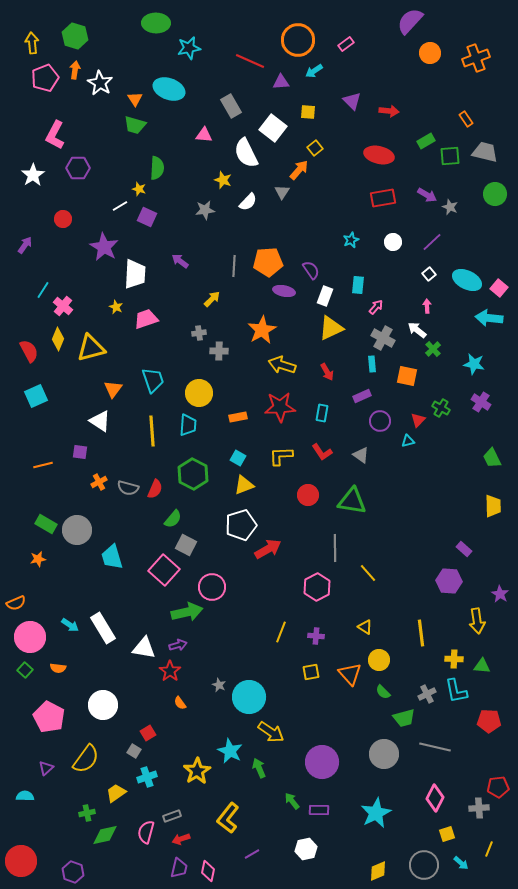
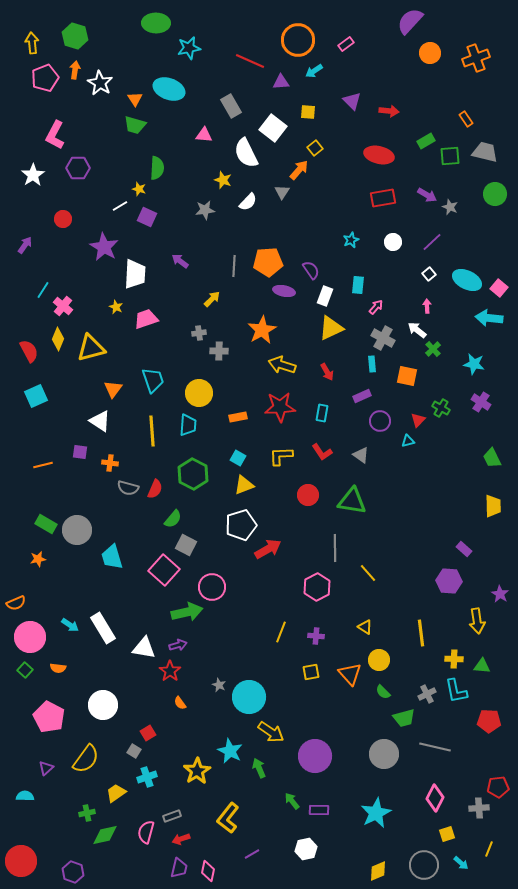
orange cross at (99, 482): moved 11 px right, 19 px up; rotated 35 degrees clockwise
purple circle at (322, 762): moved 7 px left, 6 px up
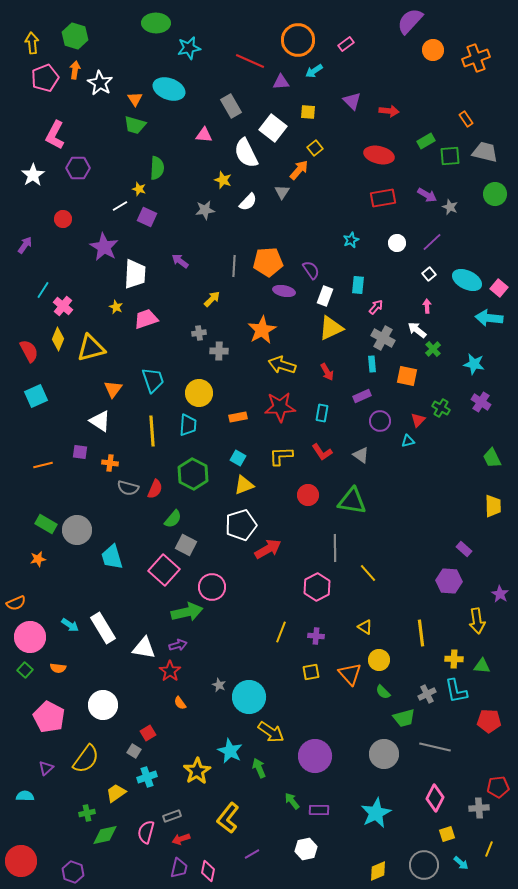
orange circle at (430, 53): moved 3 px right, 3 px up
white circle at (393, 242): moved 4 px right, 1 px down
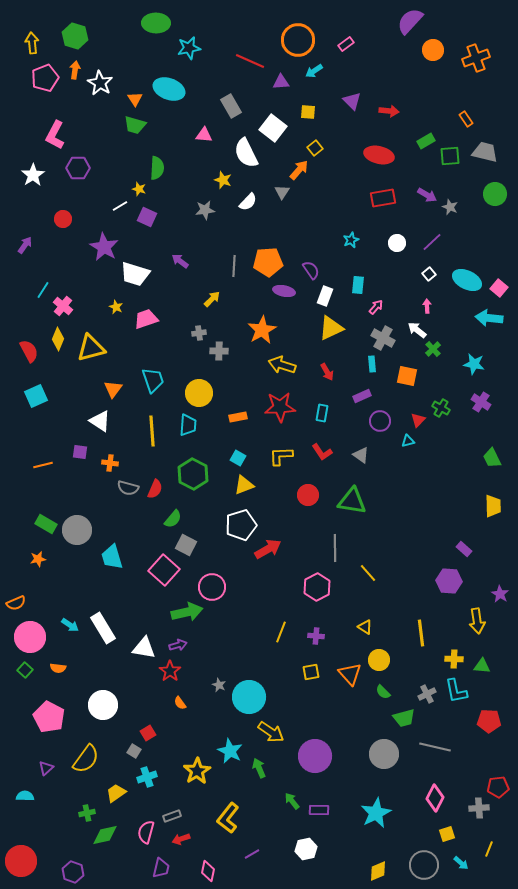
white trapezoid at (135, 274): rotated 104 degrees clockwise
purple trapezoid at (179, 868): moved 18 px left
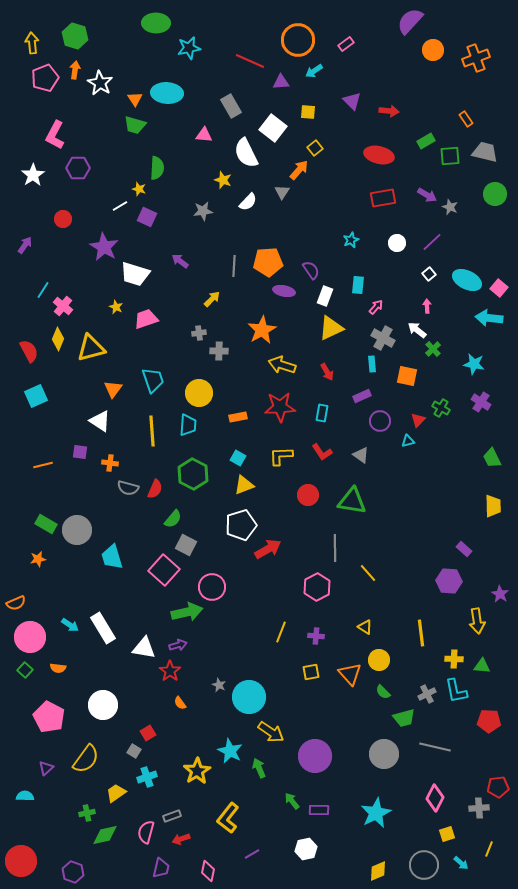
cyan ellipse at (169, 89): moved 2 px left, 4 px down; rotated 16 degrees counterclockwise
gray star at (205, 210): moved 2 px left, 1 px down
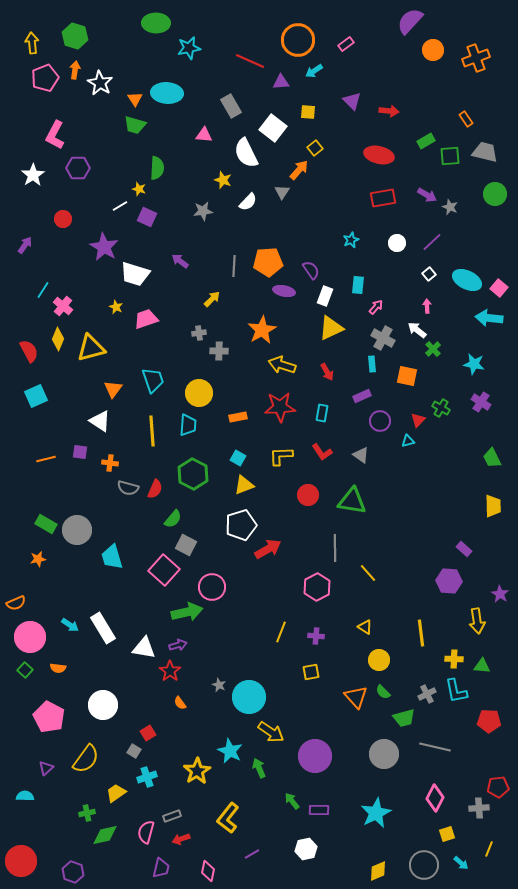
orange line at (43, 465): moved 3 px right, 6 px up
orange triangle at (350, 674): moved 6 px right, 23 px down
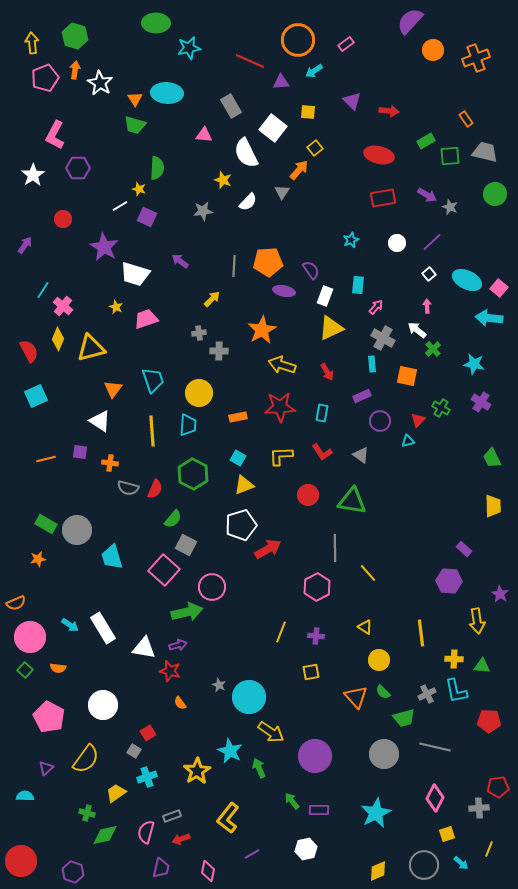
red star at (170, 671): rotated 20 degrees counterclockwise
green cross at (87, 813): rotated 28 degrees clockwise
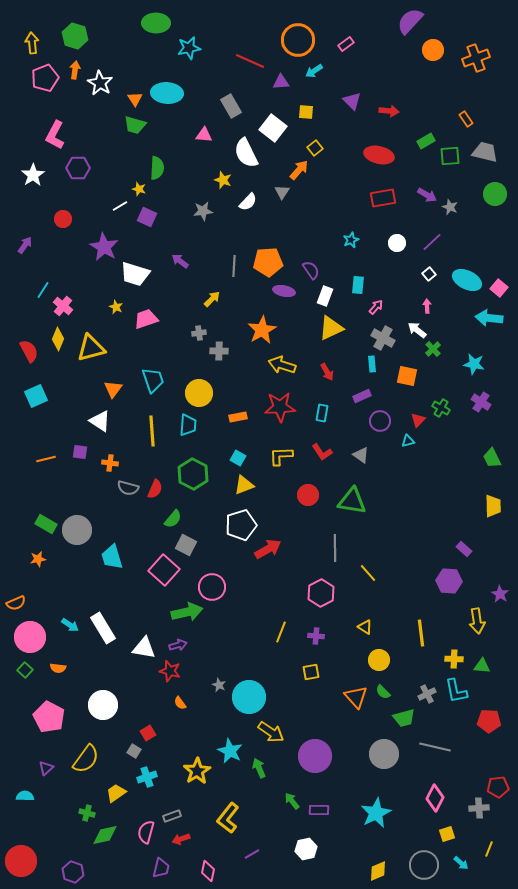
yellow square at (308, 112): moved 2 px left
pink hexagon at (317, 587): moved 4 px right, 6 px down
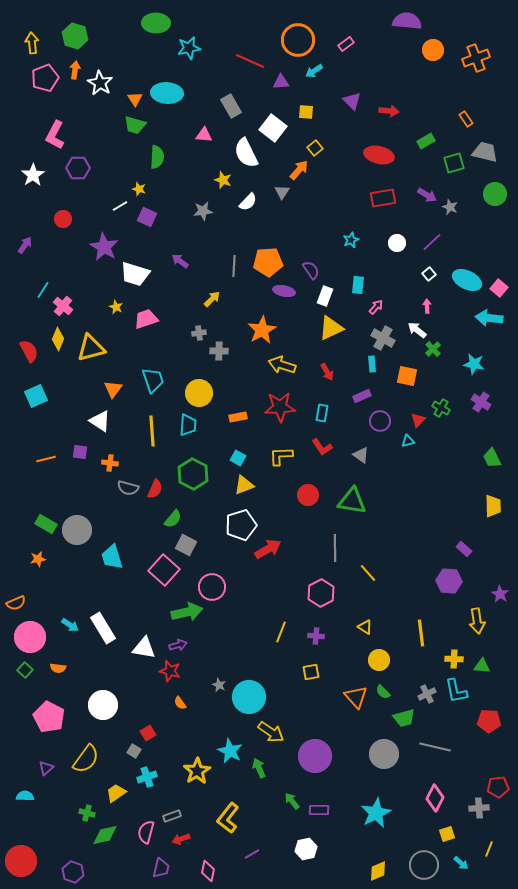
purple semicircle at (410, 21): moved 3 px left; rotated 52 degrees clockwise
green square at (450, 156): moved 4 px right, 7 px down; rotated 10 degrees counterclockwise
green semicircle at (157, 168): moved 11 px up
red L-shape at (322, 452): moved 5 px up
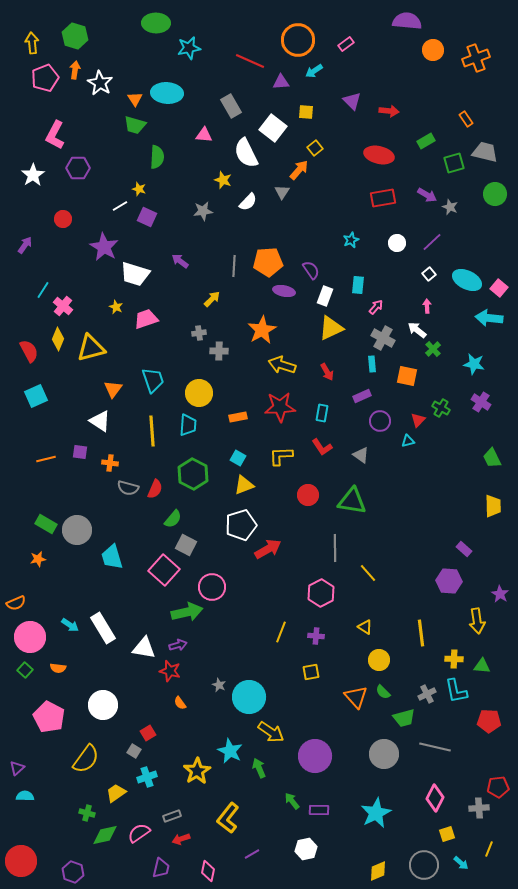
purple triangle at (46, 768): moved 29 px left
pink semicircle at (146, 832): moved 7 px left, 1 px down; rotated 40 degrees clockwise
